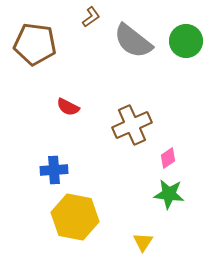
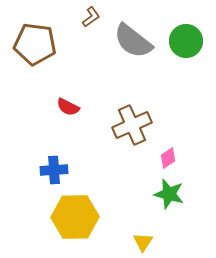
green star: rotated 8 degrees clockwise
yellow hexagon: rotated 12 degrees counterclockwise
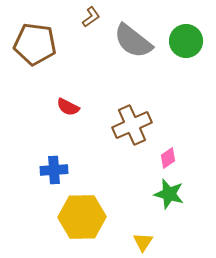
yellow hexagon: moved 7 px right
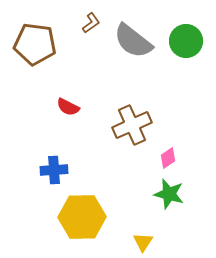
brown L-shape: moved 6 px down
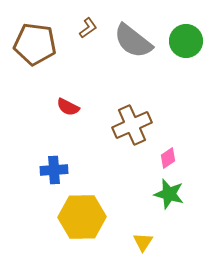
brown L-shape: moved 3 px left, 5 px down
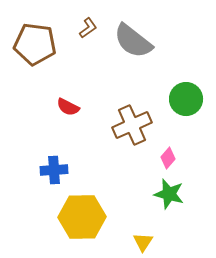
green circle: moved 58 px down
pink diamond: rotated 15 degrees counterclockwise
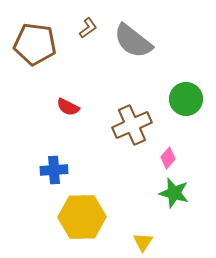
green star: moved 5 px right, 1 px up
